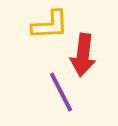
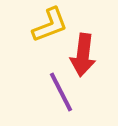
yellow L-shape: rotated 18 degrees counterclockwise
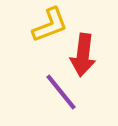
purple line: rotated 12 degrees counterclockwise
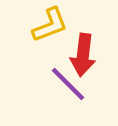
purple line: moved 7 px right, 8 px up; rotated 6 degrees counterclockwise
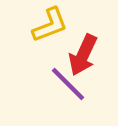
red arrow: rotated 18 degrees clockwise
